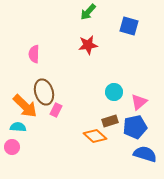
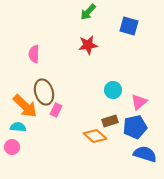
cyan circle: moved 1 px left, 2 px up
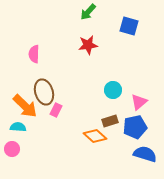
pink circle: moved 2 px down
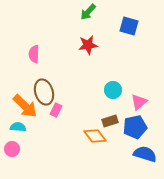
orange diamond: rotated 10 degrees clockwise
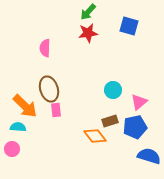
red star: moved 12 px up
pink semicircle: moved 11 px right, 6 px up
brown ellipse: moved 5 px right, 3 px up
pink rectangle: rotated 32 degrees counterclockwise
blue semicircle: moved 4 px right, 2 px down
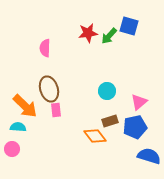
green arrow: moved 21 px right, 24 px down
cyan circle: moved 6 px left, 1 px down
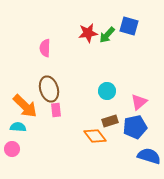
green arrow: moved 2 px left, 1 px up
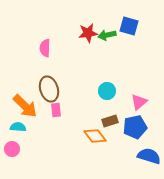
green arrow: rotated 36 degrees clockwise
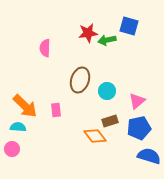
green arrow: moved 5 px down
brown ellipse: moved 31 px right, 9 px up; rotated 35 degrees clockwise
pink triangle: moved 2 px left, 1 px up
blue pentagon: moved 4 px right, 1 px down
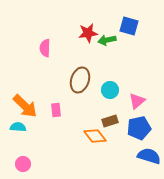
cyan circle: moved 3 px right, 1 px up
pink circle: moved 11 px right, 15 px down
